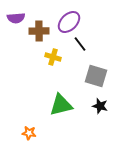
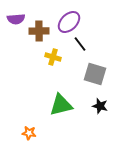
purple semicircle: moved 1 px down
gray square: moved 1 px left, 2 px up
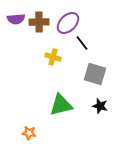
purple ellipse: moved 1 px left, 1 px down
brown cross: moved 9 px up
black line: moved 2 px right, 1 px up
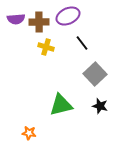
purple ellipse: moved 7 px up; rotated 20 degrees clockwise
yellow cross: moved 7 px left, 10 px up
gray square: rotated 30 degrees clockwise
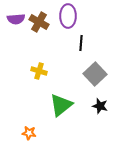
purple ellipse: rotated 65 degrees counterclockwise
brown cross: rotated 30 degrees clockwise
black line: moved 1 px left; rotated 42 degrees clockwise
yellow cross: moved 7 px left, 24 px down
green triangle: rotated 25 degrees counterclockwise
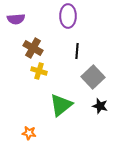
brown cross: moved 6 px left, 26 px down
black line: moved 4 px left, 8 px down
gray square: moved 2 px left, 3 px down
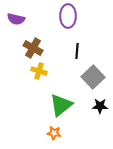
purple semicircle: rotated 18 degrees clockwise
black star: rotated 14 degrees counterclockwise
orange star: moved 25 px right
